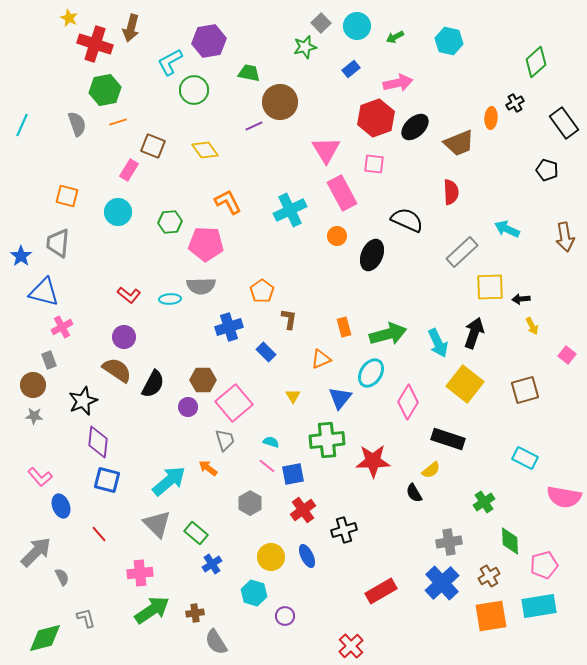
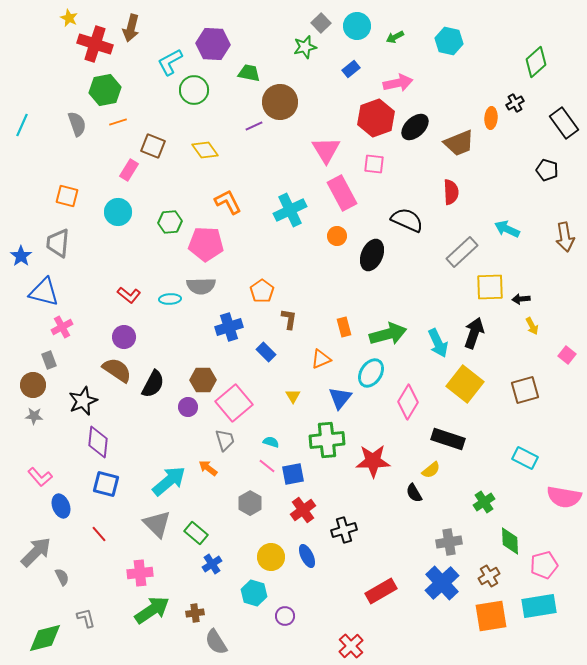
purple hexagon at (209, 41): moved 4 px right, 3 px down; rotated 12 degrees clockwise
blue square at (107, 480): moved 1 px left, 4 px down
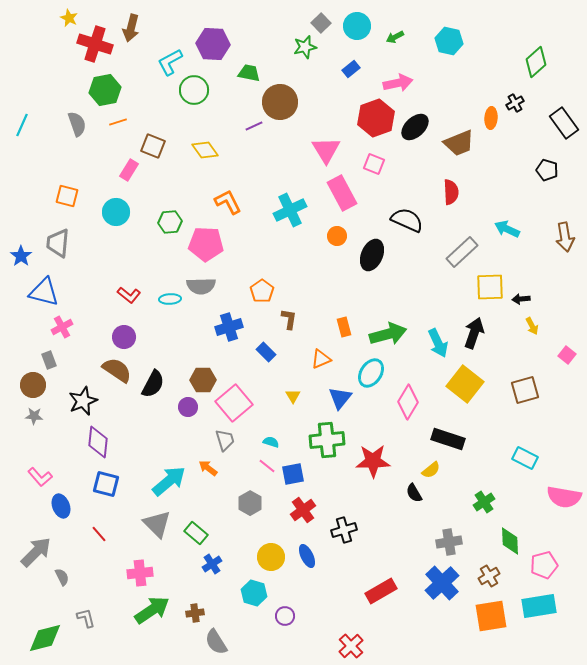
pink square at (374, 164): rotated 15 degrees clockwise
cyan circle at (118, 212): moved 2 px left
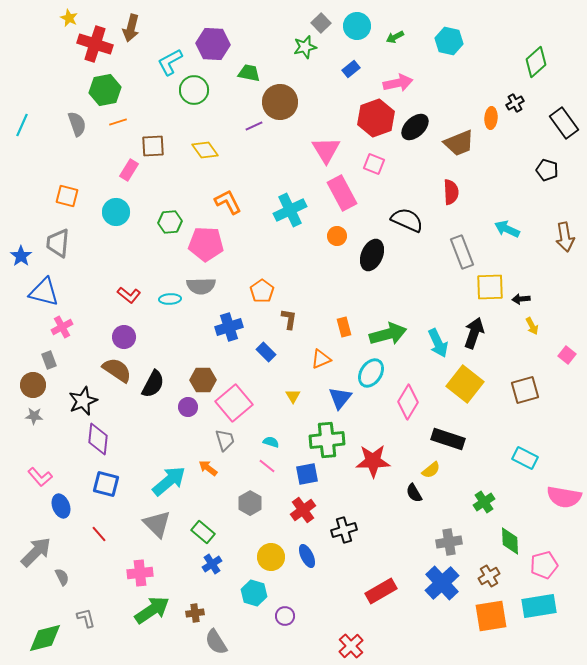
brown square at (153, 146): rotated 25 degrees counterclockwise
gray rectangle at (462, 252): rotated 68 degrees counterclockwise
purple diamond at (98, 442): moved 3 px up
blue square at (293, 474): moved 14 px right
green rectangle at (196, 533): moved 7 px right, 1 px up
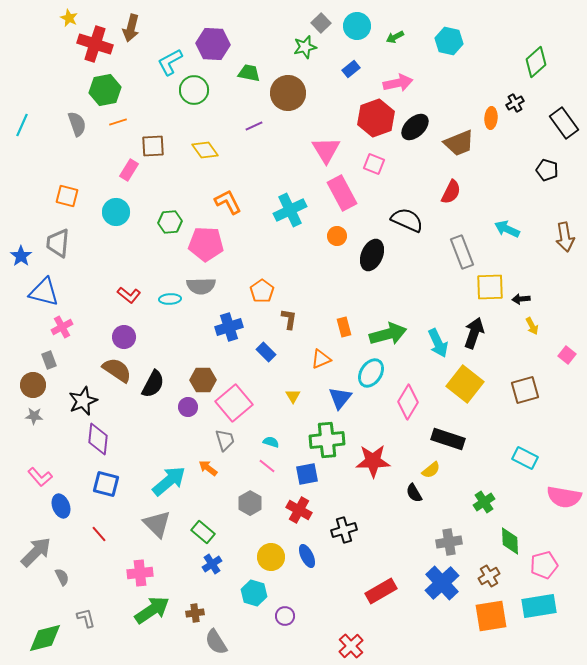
brown circle at (280, 102): moved 8 px right, 9 px up
red semicircle at (451, 192): rotated 30 degrees clockwise
red cross at (303, 510): moved 4 px left; rotated 25 degrees counterclockwise
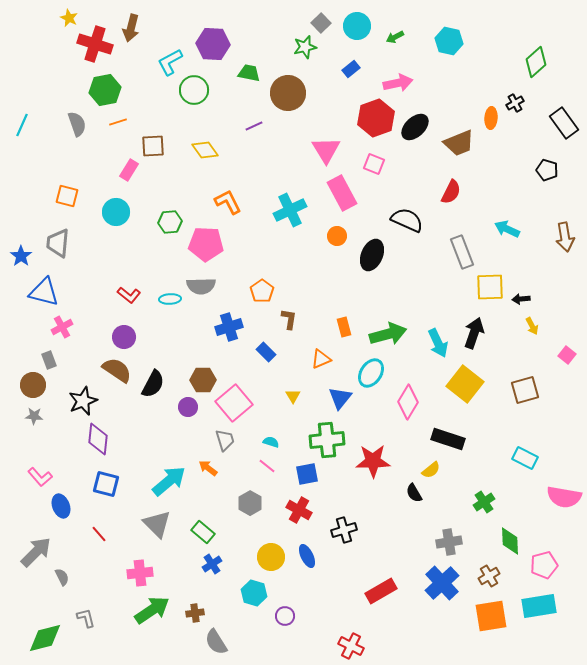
red cross at (351, 646): rotated 20 degrees counterclockwise
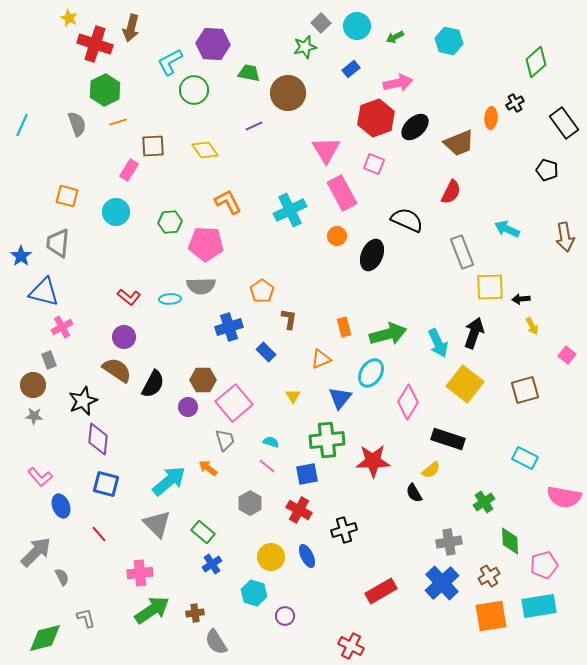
green hexagon at (105, 90): rotated 16 degrees counterclockwise
red L-shape at (129, 295): moved 2 px down
